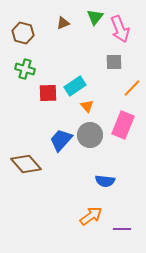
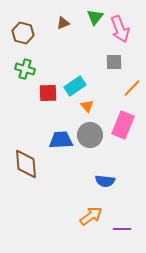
blue trapezoid: rotated 45 degrees clockwise
brown diamond: rotated 36 degrees clockwise
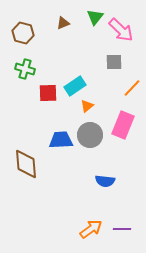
pink arrow: moved 1 px right, 1 px down; rotated 24 degrees counterclockwise
orange triangle: rotated 32 degrees clockwise
orange arrow: moved 13 px down
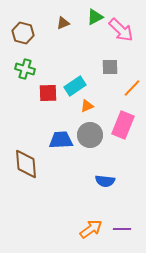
green triangle: rotated 24 degrees clockwise
gray square: moved 4 px left, 5 px down
orange triangle: rotated 16 degrees clockwise
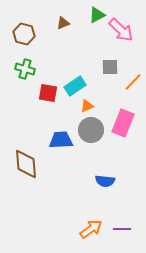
green triangle: moved 2 px right, 2 px up
brown hexagon: moved 1 px right, 1 px down
orange line: moved 1 px right, 6 px up
red square: rotated 12 degrees clockwise
pink rectangle: moved 2 px up
gray circle: moved 1 px right, 5 px up
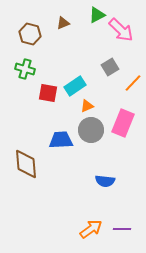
brown hexagon: moved 6 px right
gray square: rotated 30 degrees counterclockwise
orange line: moved 1 px down
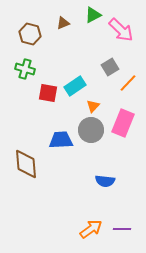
green triangle: moved 4 px left
orange line: moved 5 px left
orange triangle: moved 6 px right; rotated 24 degrees counterclockwise
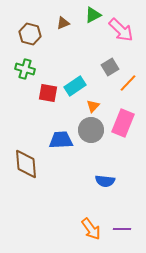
orange arrow: rotated 90 degrees clockwise
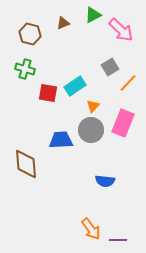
purple line: moved 4 px left, 11 px down
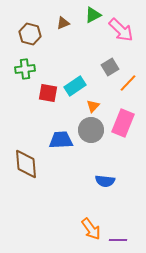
green cross: rotated 24 degrees counterclockwise
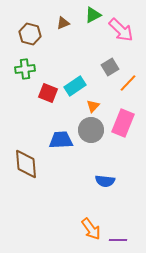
red square: rotated 12 degrees clockwise
